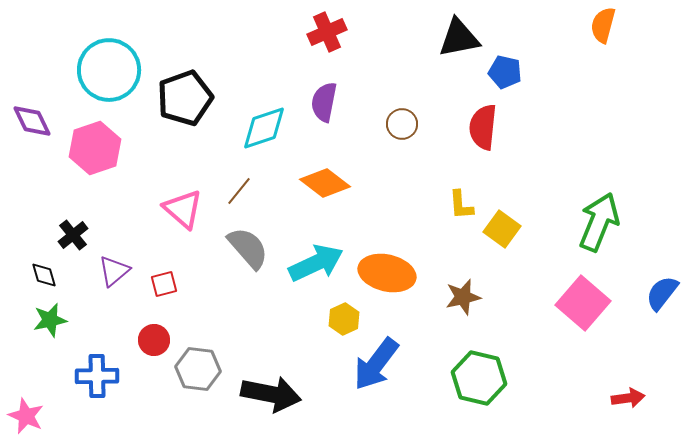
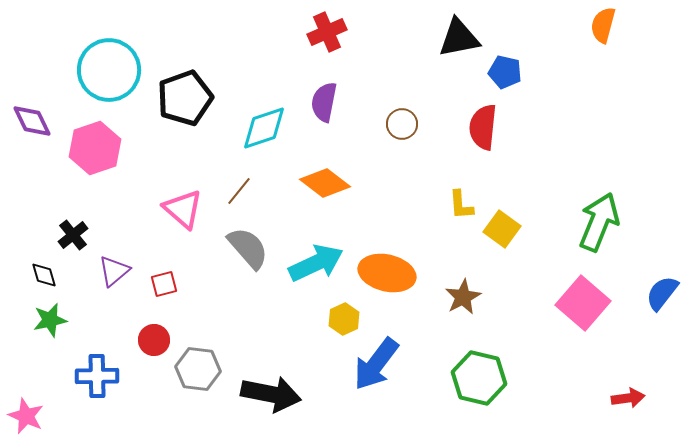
brown star: rotated 15 degrees counterclockwise
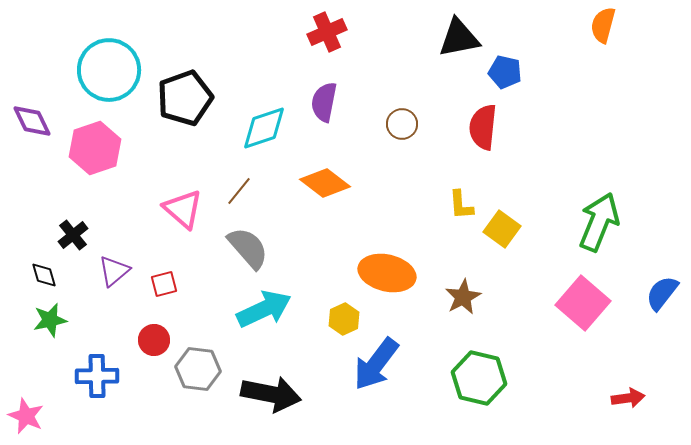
cyan arrow: moved 52 px left, 46 px down
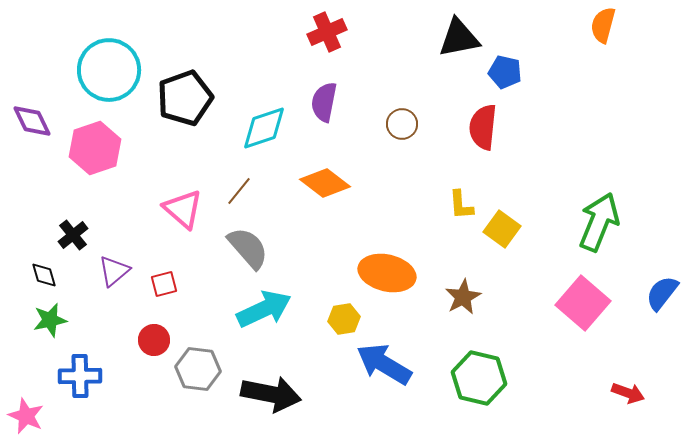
yellow hexagon: rotated 16 degrees clockwise
blue arrow: moved 8 px right; rotated 84 degrees clockwise
blue cross: moved 17 px left
red arrow: moved 5 px up; rotated 28 degrees clockwise
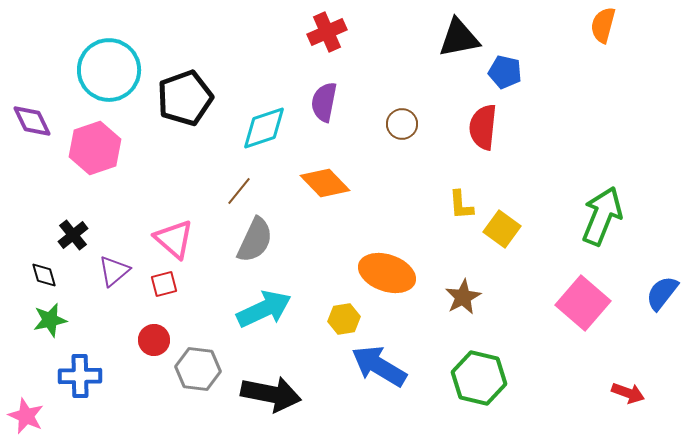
orange diamond: rotated 9 degrees clockwise
pink triangle: moved 9 px left, 30 px down
green arrow: moved 3 px right, 6 px up
gray semicircle: moved 7 px right, 8 px up; rotated 66 degrees clockwise
orange ellipse: rotated 6 degrees clockwise
blue arrow: moved 5 px left, 2 px down
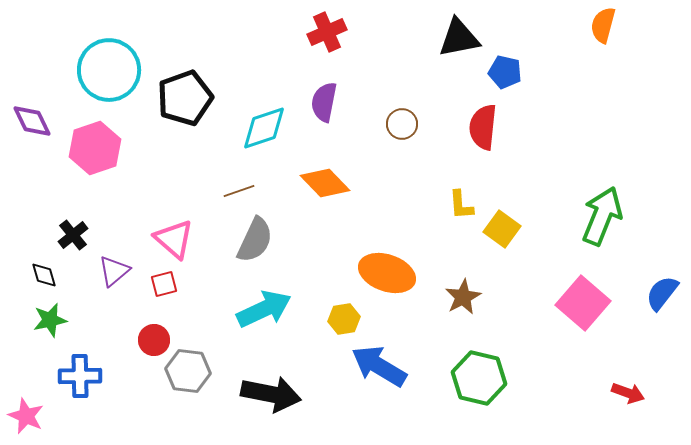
brown line: rotated 32 degrees clockwise
gray hexagon: moved 10 px left, 2 px down
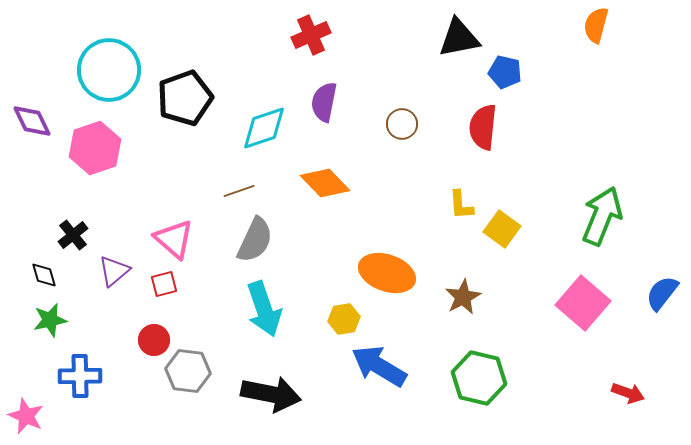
orange semicircle: moved 7 px left
red cross: moved 16 px left, 3 px down
cyan arrow: rotated 96 degrees clockwise
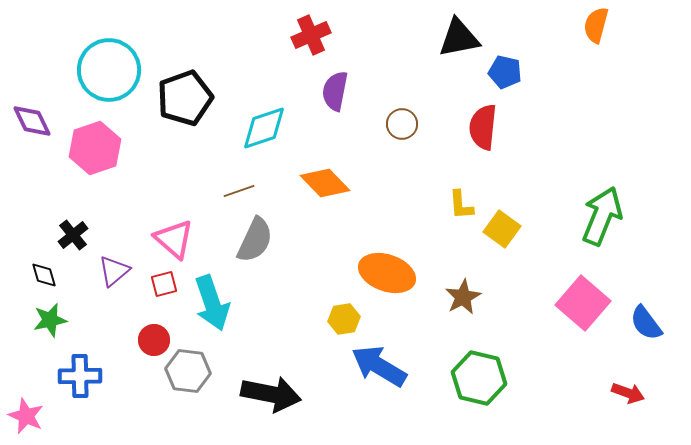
purple semicircle: moved 11 px right, 11 px up
blue semicircle: moved 16 px left, 30 px down; rotated 75 degrees counterclockwise
cyan arrow: moved 52 px left, 6 px up
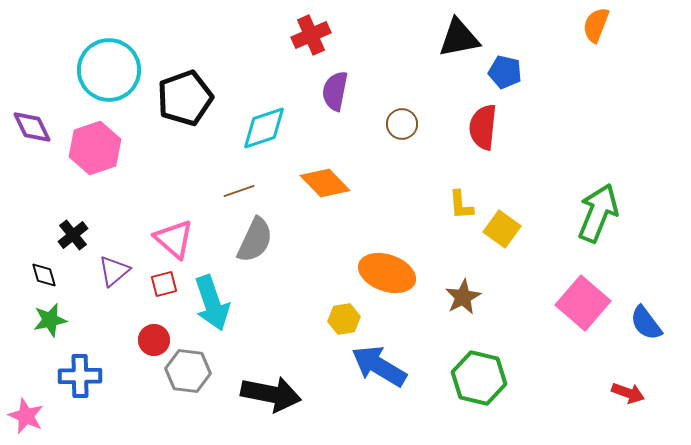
orange semicircle: rotated 6 degrees clockwise
purple diamond: moved 6 px down
green arrow: moved 4 px left, 3 px up
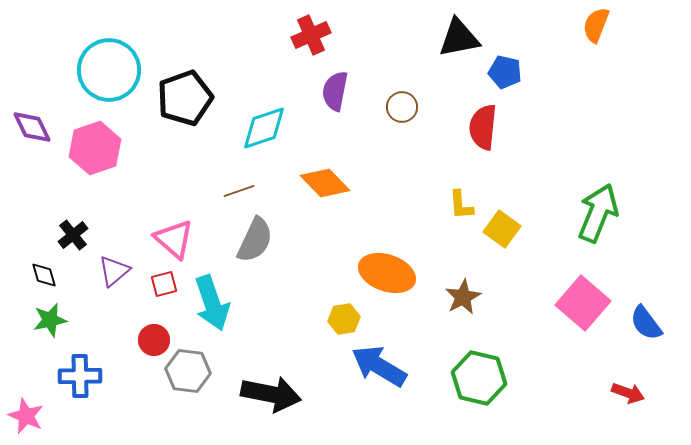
brown circle: moved 17 px up
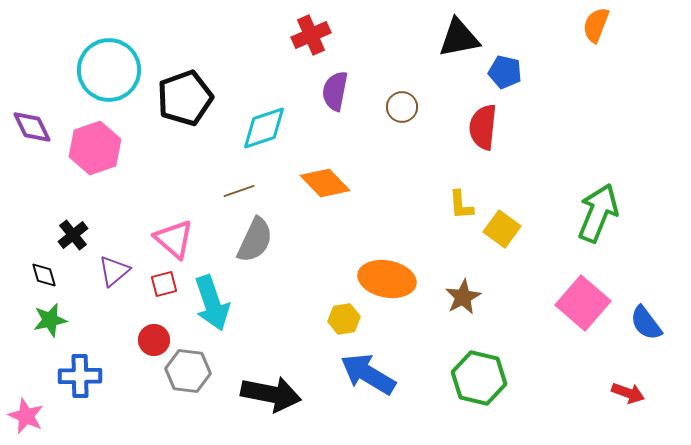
orange ellipse: moved 6 px down; rotated 8 degrees counterclockwise
blue arrow: moved 11 px left, 8 px down
